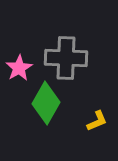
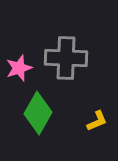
pink star: rotated 12 degrees clockwise
green diamond: moved 8 px left, 10 px down
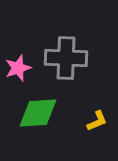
pink star: moved 1 px left
green diamond: rotated 57 degrees clockwise
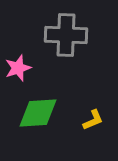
gray cross: moved 23 px up
yellow L-shape: moved 4 px left, 1 px up
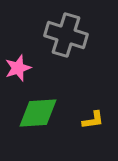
gray cross: rotated 15 degrees clockwise
yellow L-shape: rotated 15 degrees clockwise
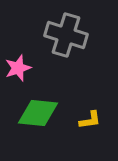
green diamond: rotated 9 degrees clockwise
yellow L-shape: moved 3 px left
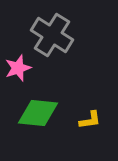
gray cross: moved 14 px left; rotated 15 degrees clockwise
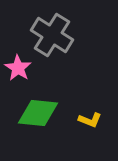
pink star: rotated 20 degrees counterclockwise
yellow L-shape: rotated 30 degrees clockwise
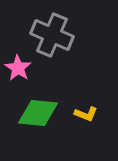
gray cross: rotated 9 degrees counterclockwise
yellow L-shape: moved 4 px left, 6 px up
